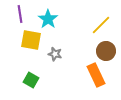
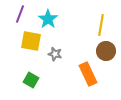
purple line: rotated 30 degrees clockwise
yellow line: rotated 35 degrees counterclockwise
yellow square: moved 1 px down
orange rectangle: moved 8 px left, 1 px up
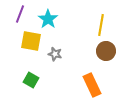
orange rectangle: moved 4 px right, 11 px down
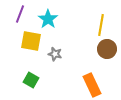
brown circle: moved 1 px right, 2 px up
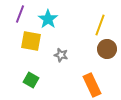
yellow line: moved 1 px left; rotated 10 degrees clockwise
gray star: moved 6 px right, 1 px down
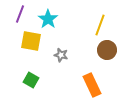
brown circle: moved 1 px down
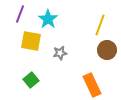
gray star: moved 1 px left, 2 px up; rotated 24 degrees counterclockwise
green square: rotated 21 degrees clockwise
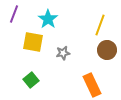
purple line: moved 6 px left
yellow square: moved 2 px right, 1 px down
gray star: moved 3 px right
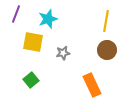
purple line: moved 2 px right
cyan star: rotated 18 degrees clockwise
yellow line: moved 6 px right, 4 px up; rotated 10 degrees counterclockwise
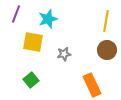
gray star: moved 1 px right, 1 px down
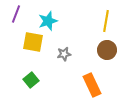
cyan star: moved 2 px down
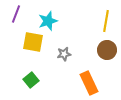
orange rectangle: moved 3 px left, 2 px up
